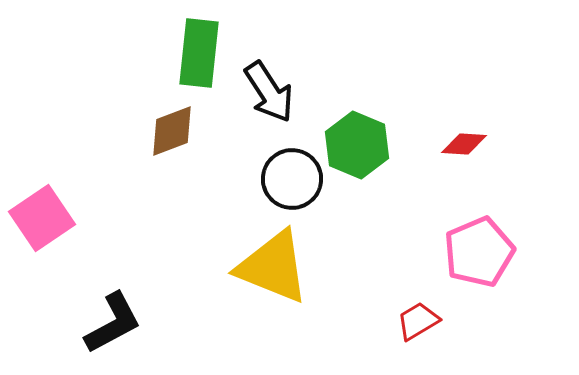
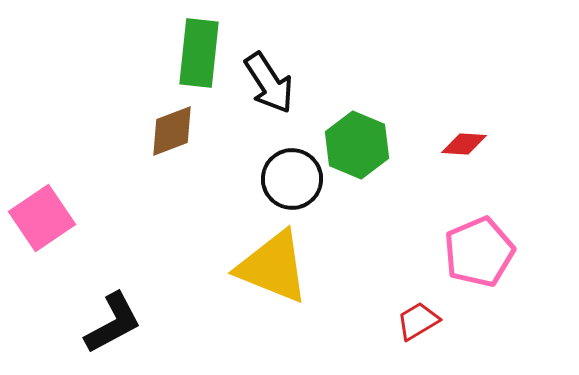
black arrow: moved 9 px up
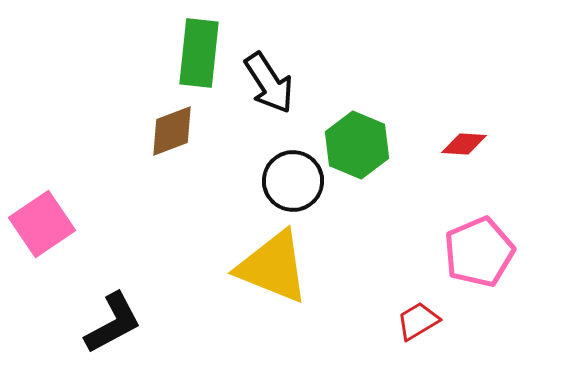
black circle: moved 1 px right, 2 px down
pink square: moved 6 px down
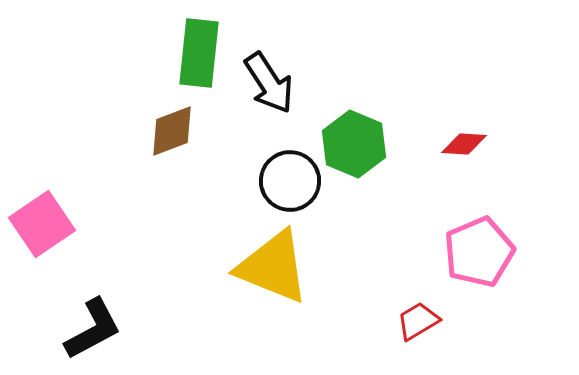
green hexagon: moved 3 px left, 1 px up
black circle: moved 3 px left
black L-shape: moved 20 px left, 6 px down
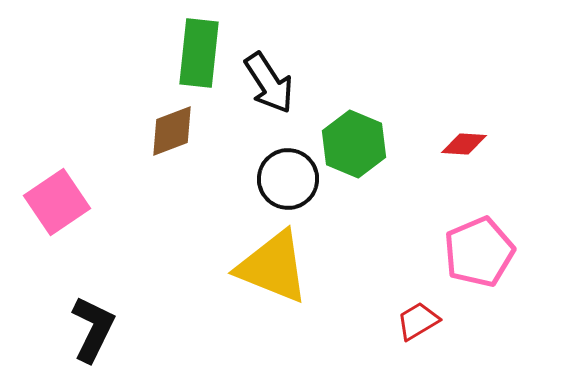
black circle: moved 2 px left, 2 px up
pink square: moved 15 px right, 22 px up
black L-shape: rotated 36 degrees counterclockwise
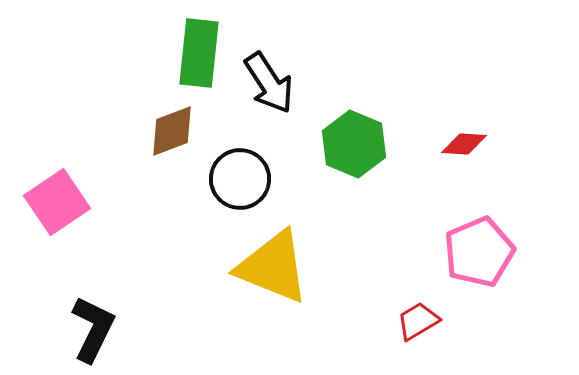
black circle: moved 48 px left
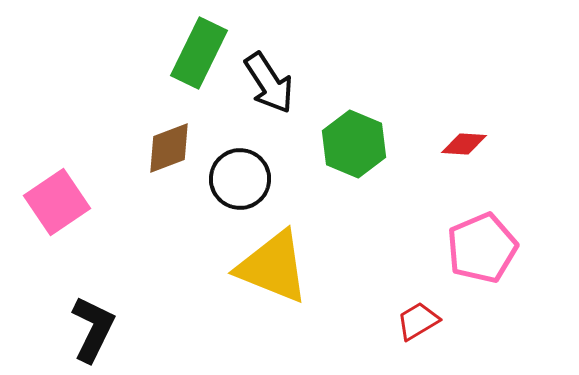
green rectangle: rotated 20 degrees clockwise
brown diamond: moved 3 px left, 17 px down
pink pentagon: moved 3 px right, 4 px up
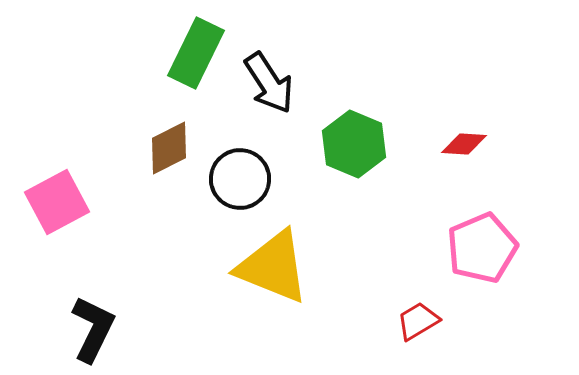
green rectangle: moved 3 px left
brown diamond: rotated 6 degrees counterclockwise
pink square: rotated 6 degrees clockwise
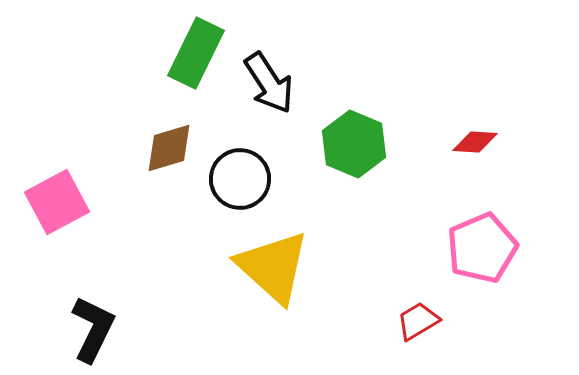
red diamond: moved 11 px right, 2 px up
brown diamond: rotated 10 degrees clockwise
yellow triangle: rotated 20 degrees clockwise
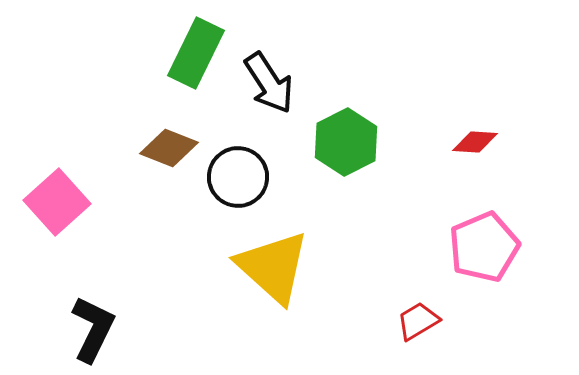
green hexagon: moved 8 px left, 2 px up; rotated 10 degrees clockwise
brown diamond: rotated 38 degrees clockwise
black circle: moved 2 px left, 2 px up
pink square: rotated 14 degrees counterclockwise
pink pentagon: moved 2 px right, 1 px up
